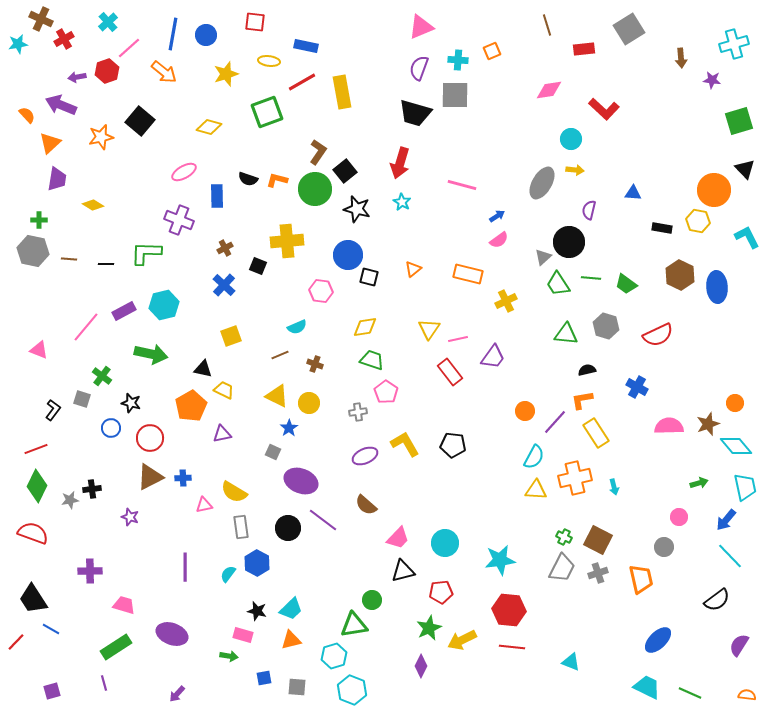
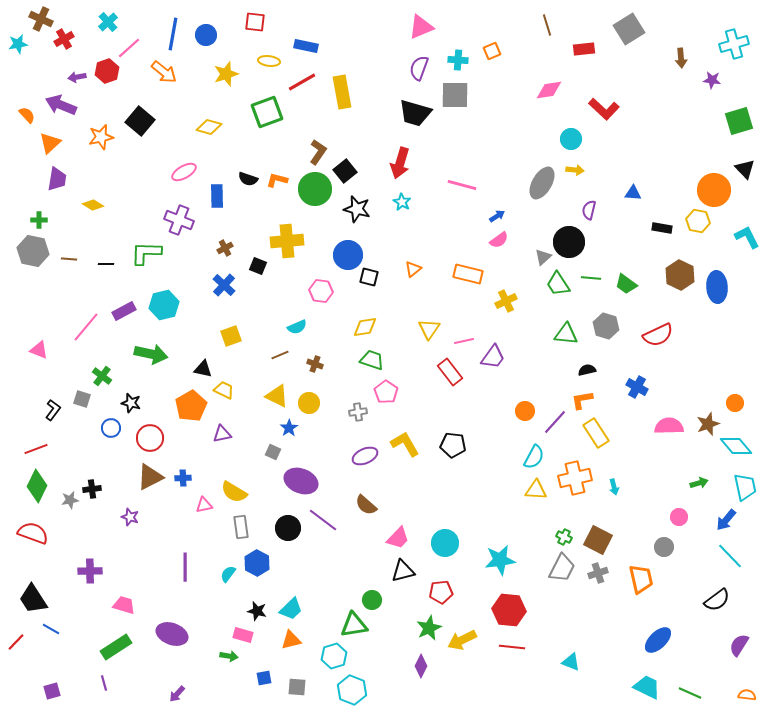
pink line at (458, 339): moved 6 px right, 2 px down
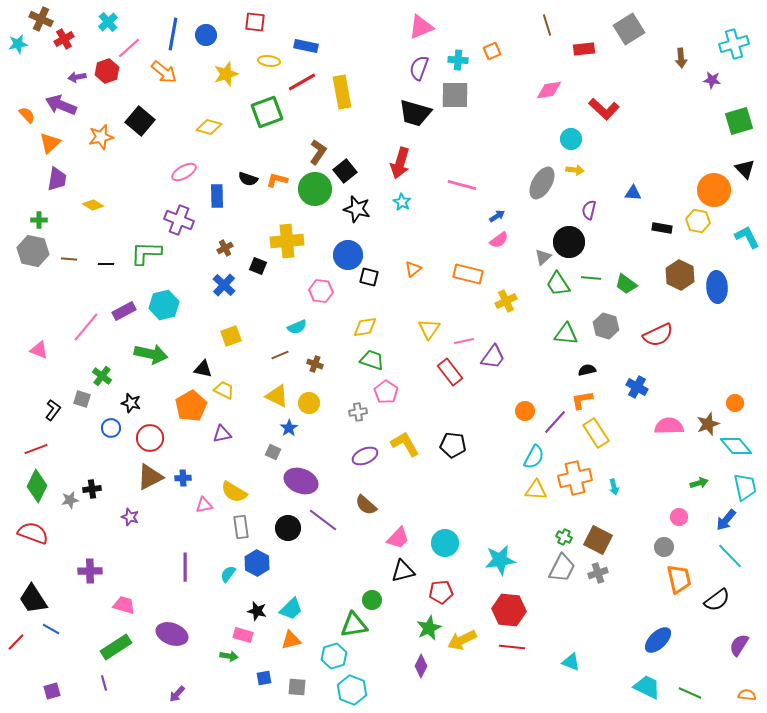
orange trapezoid at (641, 579): moved 38 px right
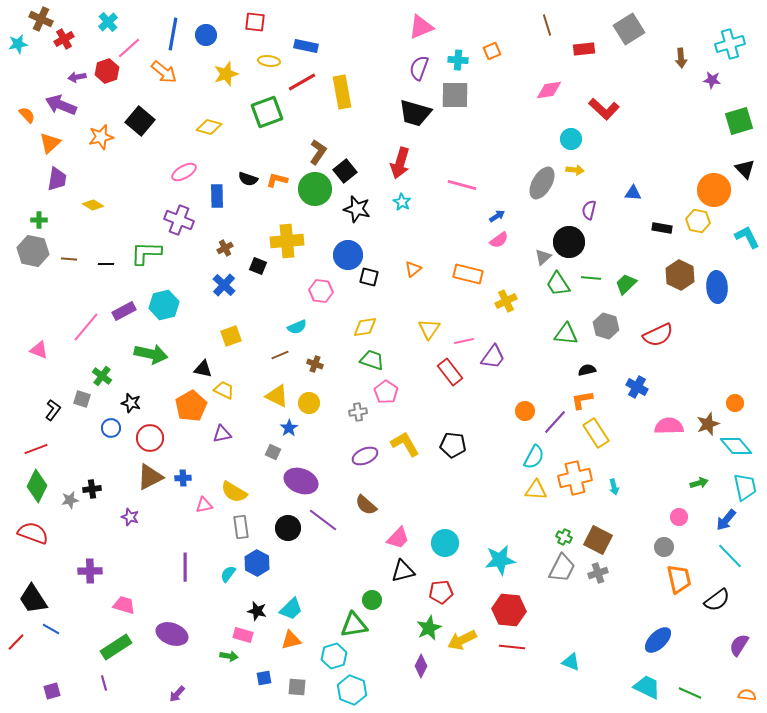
cyan cross at (734, 44): moved 4 px left
green trapezoid at (626, 284): rotated 100 degrees clockwise
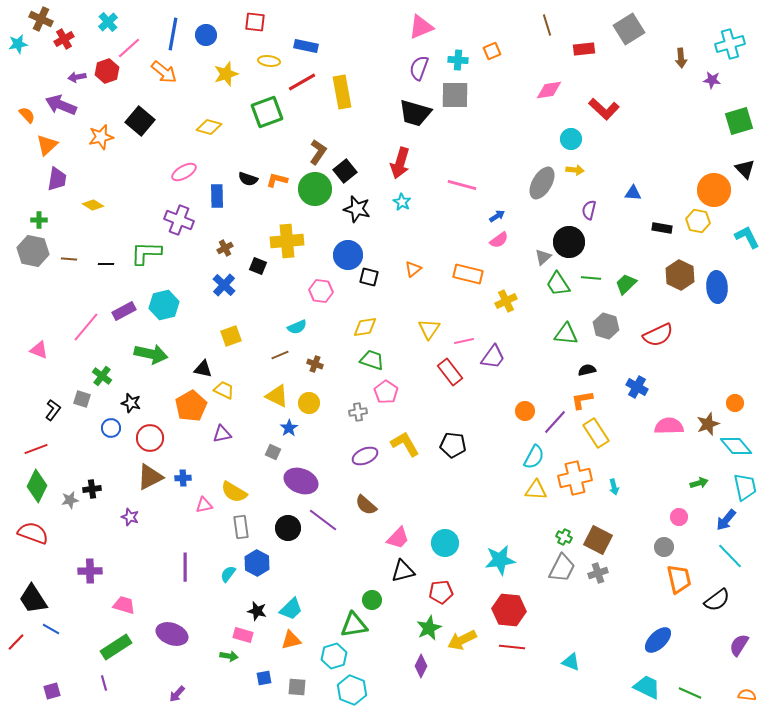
orange triangle at (50, 143): moved 3 px left, 2 px down
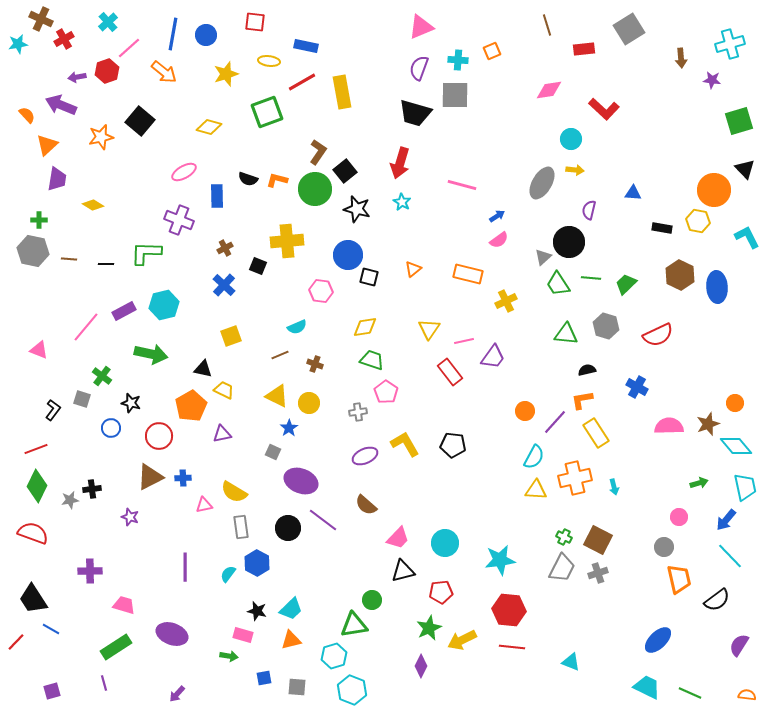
red circle at (150, 438): moved 9 px right, 2 px up
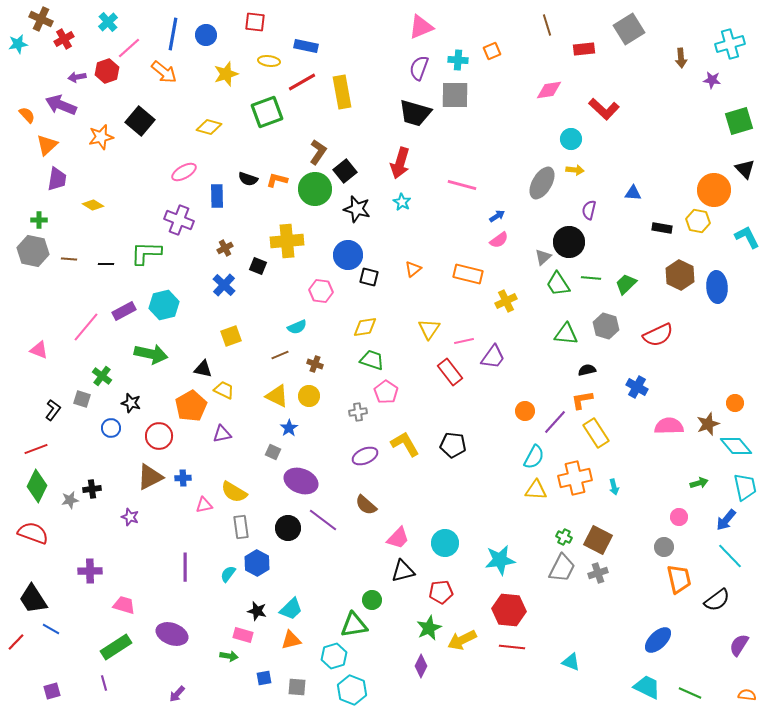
yellow circle at (309, 403): moved 7 px up
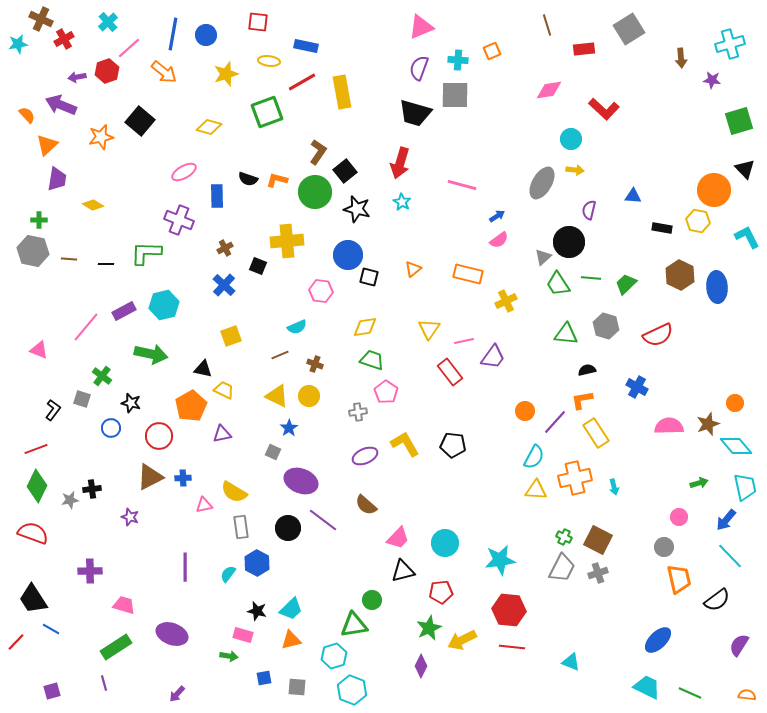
red square at (255, 22): moved 3 px right
green circle at (315, 189): moved 3 px down
blue triangle at (633, 193): moved 3 px down
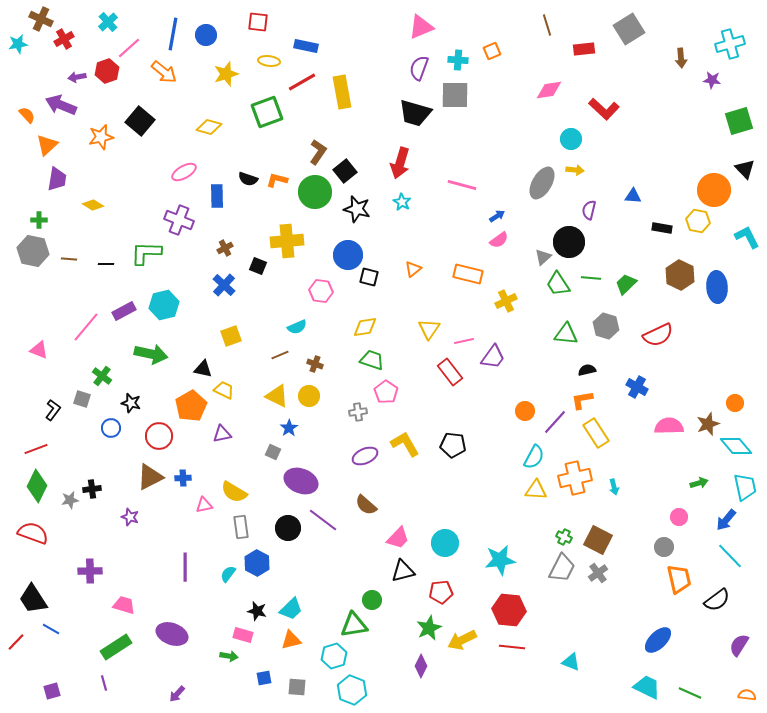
gray cross at (598, 573): rotated 18 degrees counterclockwise
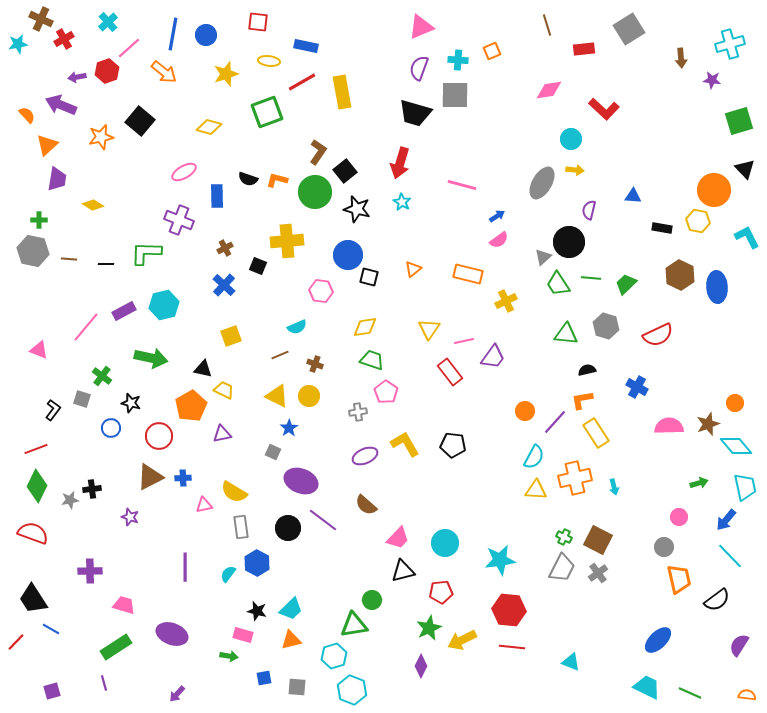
green arrow at (151, 354): moved 4 px down
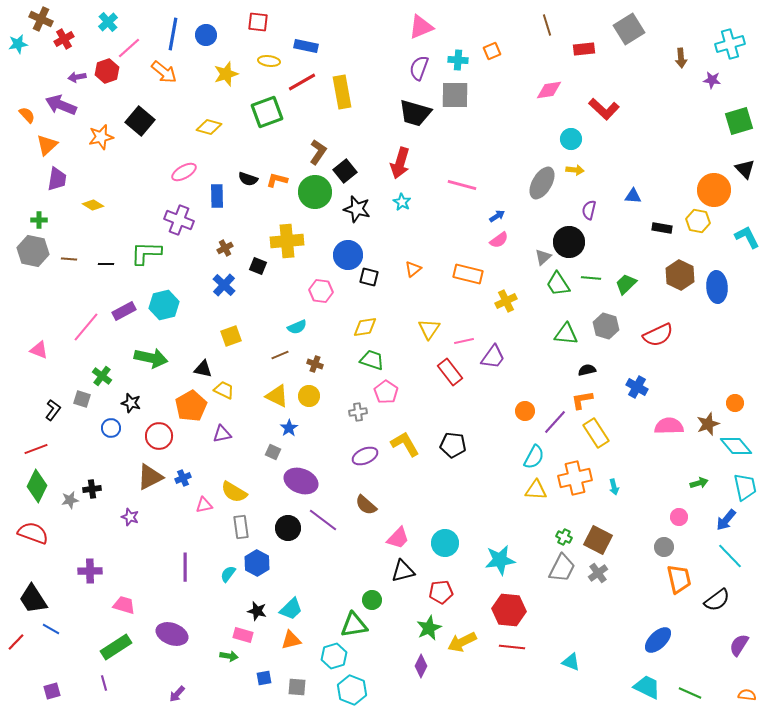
blue cross at (183, 478): rotated 21 degrees counterclockwise
yellow arrow at (462, 640): moved 2 px down
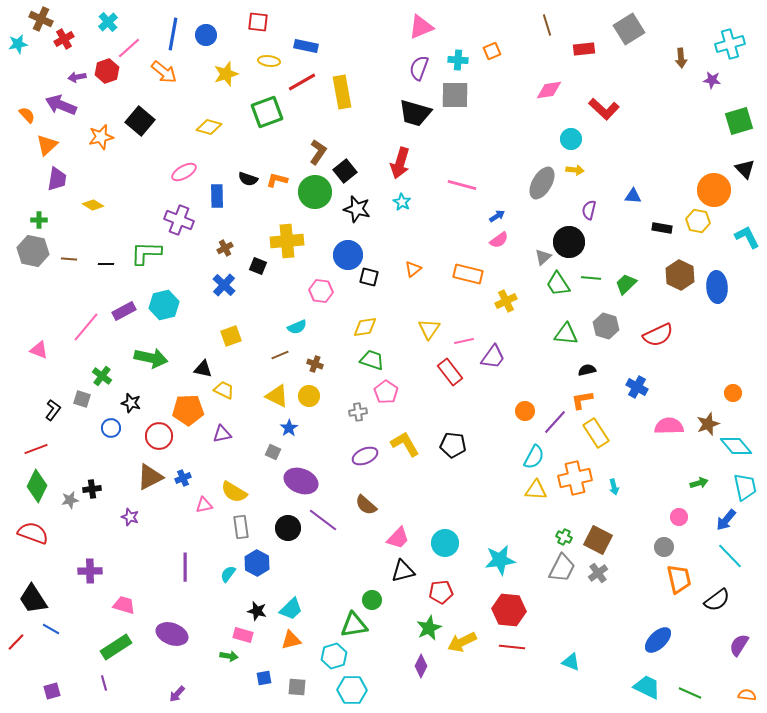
orange circle at (735, 403): moved 2 px left, 10 px up
orange pentagon at (191, 406): moved 3 px left, 4 px down; rotated 28 degrees clockwise
cyan hexagon at (352, 690): rotated 20 degrees counterclockwise
